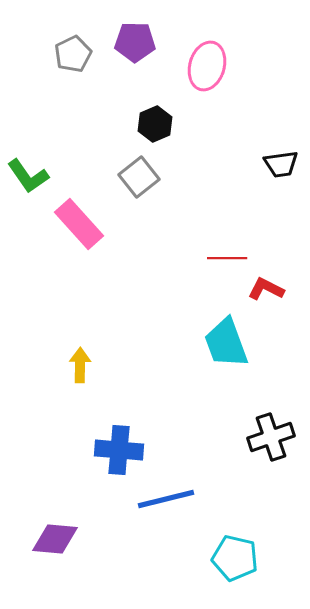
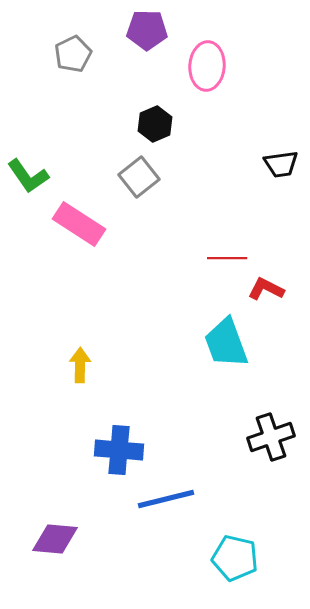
purple pentagon: moved 12 px right, 12 px up
pink ellipse: rotated 12 degrees counterclockwise
pink rectangle: rotated 15 degrees counterclockwise
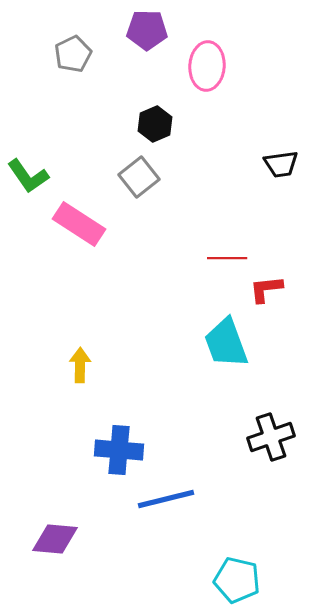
red L-shape: rotated 33 degrees counterclockwise
cyan pentagon: moved 2 px right, 22 px down
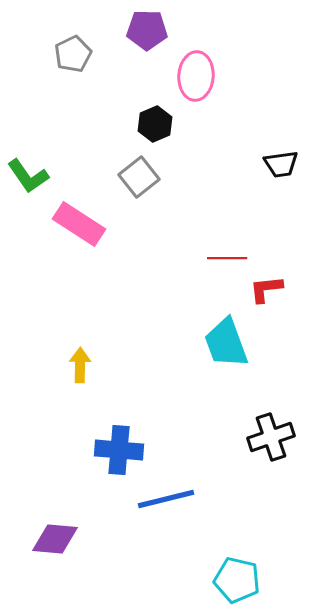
pink ellipse: moved 11 px left, 10 px down
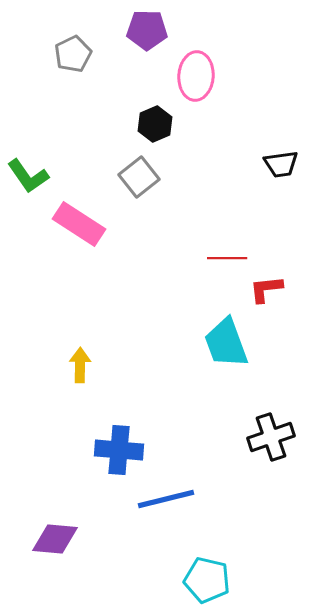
cyan pentagon: moved 30 px left
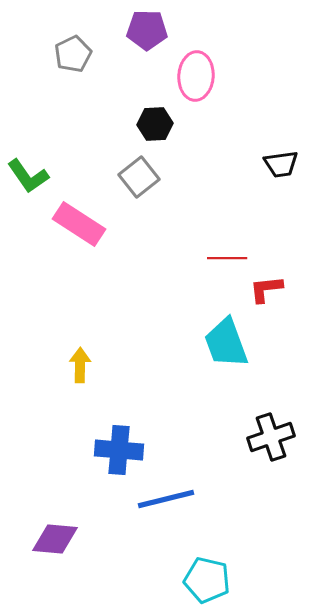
black hexagon: rotated 20 degrees clockwise
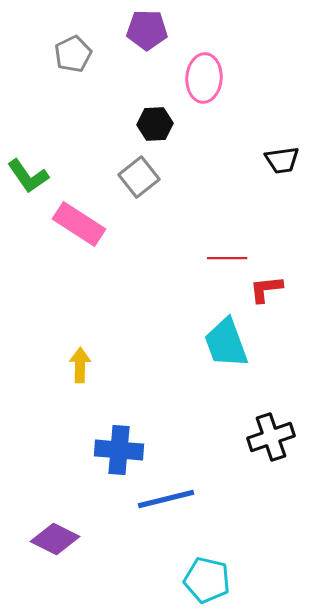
pink ellipse: moved 8 px right, 2 px down
black trapezoid: moved 1 px right, 4 px up
purple diamond: rotated 21 degrees clockwise
